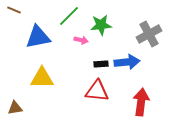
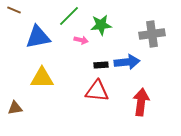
gray cross: moved 3 px right; rotated 20 degrees clockwise
black rectangle: moved 1 px down
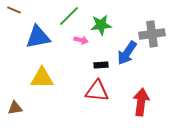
blue arrow: moved 9 px up; rotated 130 degrees clockwise
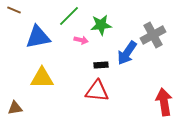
gray cross: moved 1 px right, 1 px down; rotated 20 degrees counterclockwise
red arrow: moved 23 px right; rotated 16 degrees counterclockwise
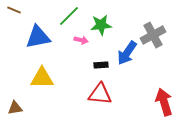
red triangle: moved 3 px right, 3 px down
red arrow: rotated 8 degrees counterclockwise
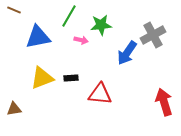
green line: rotated 15 degrees counterclockwise
black rectangle: moved 30 px left, 13 px down
yellow triangle: rotated 20 degrees counterclockwise
brown triangle: moved 1 px left, 1 px down
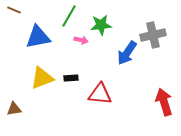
gray cross: rotated 15 degrees clockwise
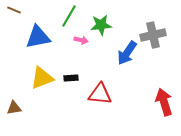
brown triangle: moved 1 px up
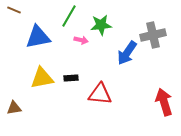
yellow triangle: rotated 10 degrees clockwise
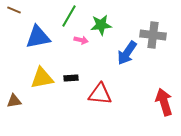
gray cross: rotated 20 degrees clockwise
brown triangle: moved 7 px up
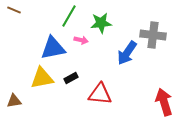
green star: moved 2 px up
blue triangle: moved 15 px right, 11 px down
black rectangle: rotated 24 degrees counterclockwise
